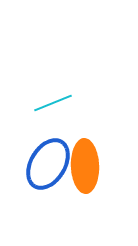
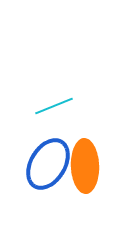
cyan line: moved 1 px right, 3 px down
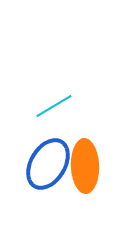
cyan line: rotated 9 degrees counterclockwise
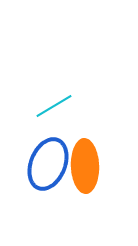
blue ellipse: rotated 9 degrees counterclockwise
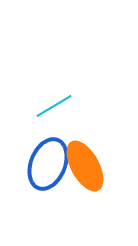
orange ellipse: rotated 27 degrees counterclockwise
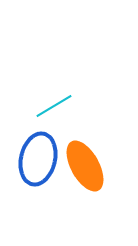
blue ellipse: moved 10 px left, 5 px up; rotated 9 degrees counterclockwise
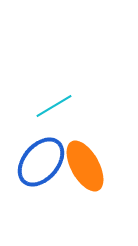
blue ellipse: moved 3 px right, 3 px down; rotated 27 degrees clockwise
